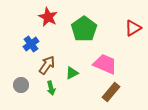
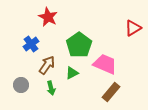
green pentagon: moved 5 px left, 16 px down
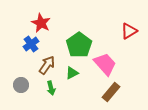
red star: moved 7 px left, 6 px down
red triangle: moved 4 px left, 3 px down
pink trapezoid: rotated 25 degrees clockwise
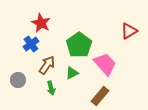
gray circle: moved 3 px left, 5 px up
brown rectangle: moved 11 px left, 4 px down
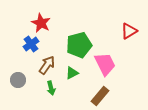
green pentagon: rotated 20 degrees clockwise
pink trapezoid: rotated 15 degrees clockwise
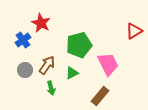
red triangle: moved 5 px right
blue cross: moved 8 px left, 4 px up
pink trapezoid: moved 3 px right
gray circle: moved 7 px right, 10 px up
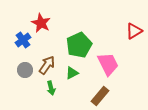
green pentagon: rotated 10 degrees counterclockwise
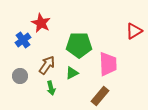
green pentagon: rotated 25 degrees clockwise
pink trapezoid: rotated 25 degrees clockwise
gray circle: moved 5 px left, 6 px down
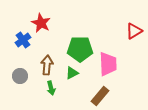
green pentagon: moved 1 px right, 4 px down
brown arrow: rotated 30 degrees counterclockwise
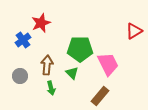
red star: rotated 24 degrees clockwise
pink trapezoid: rotated 25 degrees counterclockwise
green triangle: rotated 48 degrees counterclockwise
